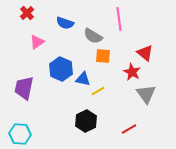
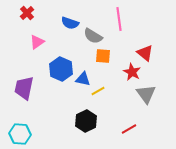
blue semicircle: moved 5 px right
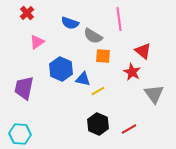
red triangle: moved 2 px left, 2 px up
gray triangle: moved 8 px right
black hexagon: moved 12 px right, 3 px down; rotated 10 degrees counterclockwise
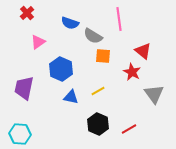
pink triangle: moved 1 px right
blue triangle: moved 12 px left, 18 px down
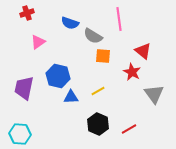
red cross: rotated 24 degrees clockwise
blue hexagon: moved 3 px left, 7 px down; rotated 10 degrees counterclockwise
blue triangle: rotated 14 degrees counterclockwise
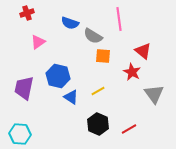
blue triangle: rotated 35 degrees clockwise
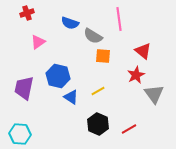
red star: moved 4 px right, 3 px down; rotated 18 degrees clockwise
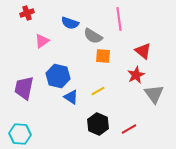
pink triangle: moved 4 px right, 1 px up
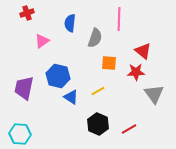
pink line: rotated 10 degrees clockwise
blue semicircle: rotated 78 degrees clockwise
gray semicircle: moved 2 px right, 2 px down; rotated 102 degrees counterclockwise
orange square: moved 6 px right, 7 px down
red star: moved 3 px up; rotated 24 degrees clockwise
